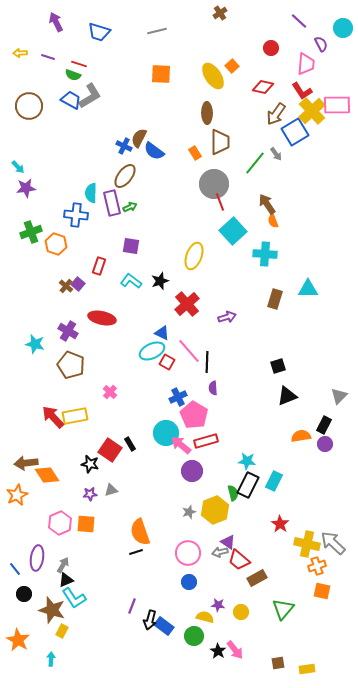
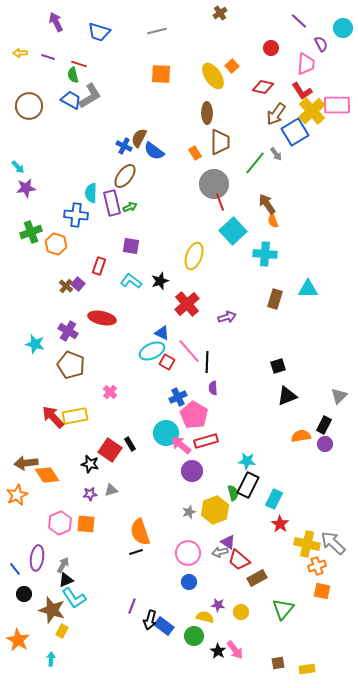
green semicircle at (73, 75): rotated 56 degrees clockwise
cyan rectangle at (274, 481): moved 18 px down
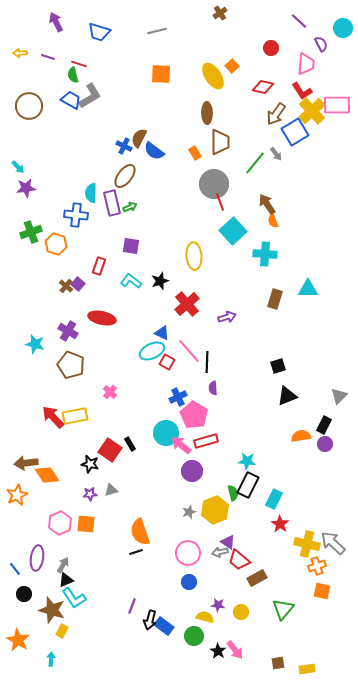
yellow ellipse at (194, 256): rotated 24 degrees counterclockwise
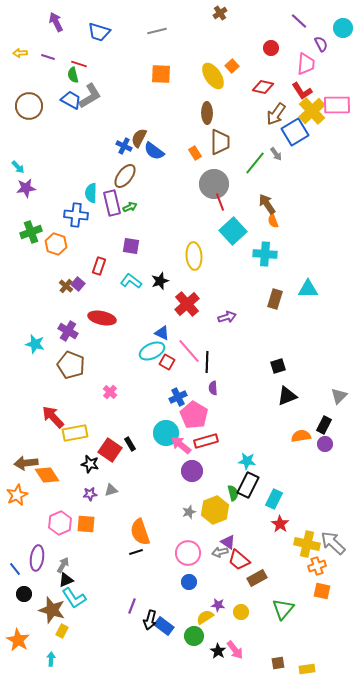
yellow rectangle at (75, 416): moved 17 px down
yellow semicircle at (205, 617): rotated 48 degrees counterclockwise
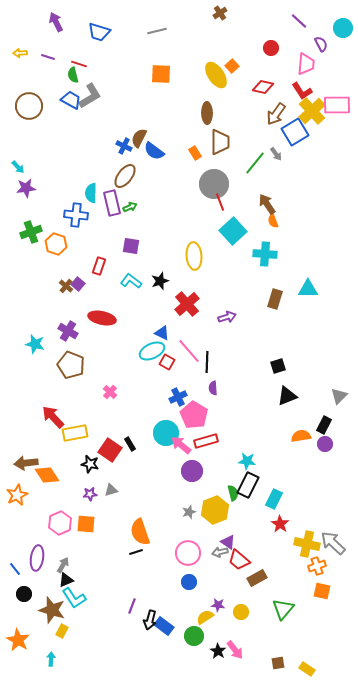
yellow ellipse at (213, 76): moved 3 px right, 1 px up
yellow rectangle at (307, 669): rotated 42 degrees clockwise
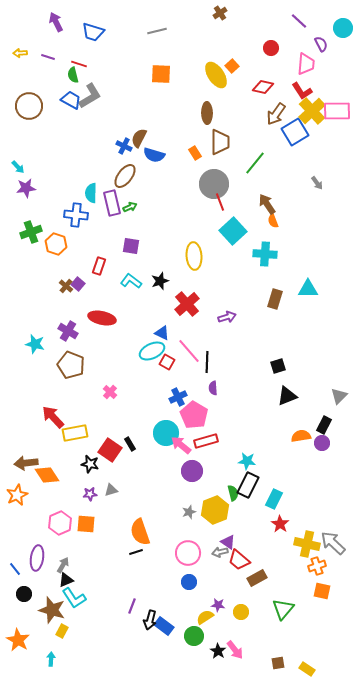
blue trapezoid at (99, 32): moved 6 px left
pink rectangle at (337, 105): moved 6 px down
blue semicircle at (154, 151): moved 4 px down; rotated 20 degrees counterclockwise
gray arrow at (276, 154): moved 41 px right, 29 px down
purple circle at (325, 444): moved 3 px left, 1 px up
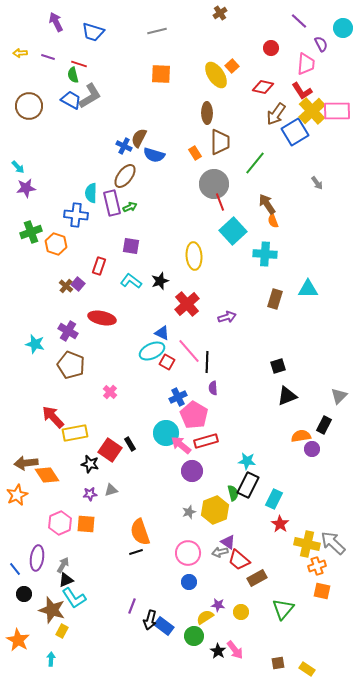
purple circle at (322, 443): moved 10 px left, 6 px down
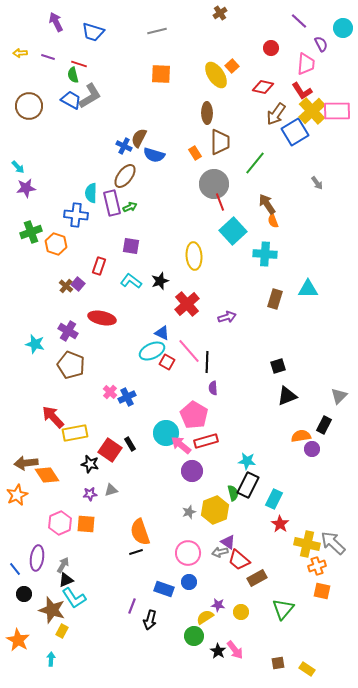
blue cross at (178, 397): moved 51 px left
blue rectangle at (164, 626): moved 37 px up; rotated 18 degrees counterclockwise
